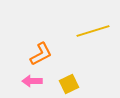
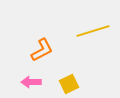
orange L-shape: moved 1 px right, 4 px up
pink arrow: moved 1 px left, 1 px down
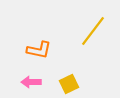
yellow line: rotated 36 degrees counterclockwise
orange L-shape: moved 3 px left; rotated 40 degrees clockwise
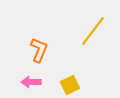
orange L-shape: rotated 80 degrees counterclockwise
yellow square: moved 1 px right, 1 px down
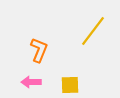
yellow square: rotated 24 degrees clockwise
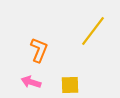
pink arrow: rotated 18 degrees clockwise
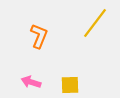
yellow line: moved 2 px right, 8 px up
orange L-shape: moved 14 px up
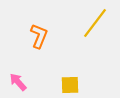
pink arrow: moved 13 px left; rotated 30 degrees clockwise
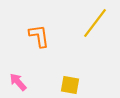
orange L-shape: rotated 30 degrees counterclockwise
yellow square: rotated 12 degrees clockwise
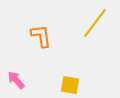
orange L-shape: moved 2 px right
pink arrow: moved 2 px left, 2 px up
